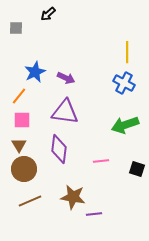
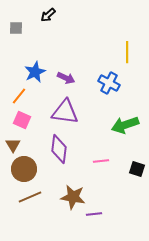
black arrow: moved 1 px down
blue cross: moved 15 px left
pink square: rotated 24 degrees clockwise
brown triangle: moved 6 px left
brown line: moved 4 px up
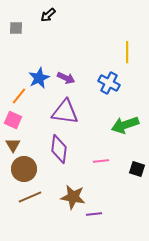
blue star: moved 4 px right, 6 px down
pink square: moved 9 px left
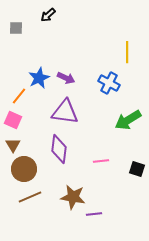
green arrow: moved 3 px right, 5 px up; rotated 12 degrees counterclockwise
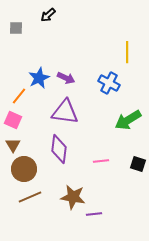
black square: moved 1 px right, 5 px up
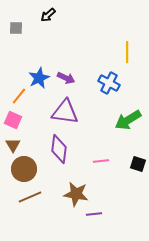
brown star: moved 3 px right, 3 px up
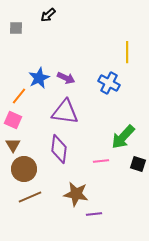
green arrow: moved 5 px left, 17 px down; rotated 16 degrees counterclockwise
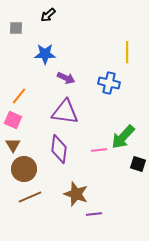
blue star: moved 6 px right, 24 px up; rotated 25 degrees clockwise
blue cross: rotated 15 degrees counterclockwise
pink line: moved 2 px left, 11 px up
brown star: rotated 10 degrees clockwise
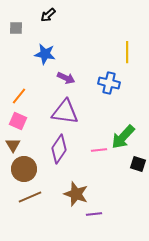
blue star: rotated 10 degrees clockwise
pink square: moved 5 px right, 1 px down
purple diamond: rotated 28 degrees clockwise
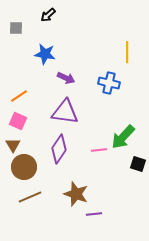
orange line: rotated 18 degrees clockwise
brown circle: moved 2 px up
